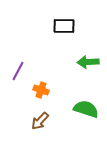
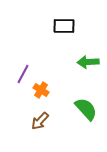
purple line: moved 5 px right, 3 px down
orange cross: rotated 14 degrees clockwise
green semicircle: rotated 30 degrees clockwise
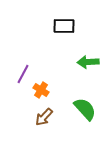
green semicircle: moved 1 px left
brown arrow: moved 4 px right, 4 px up
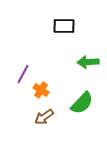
green semicircle: moved 3 px left, 6 px up; rotated 85 degrees clockwise
brown arrow: rotated 12 degrees clockwise
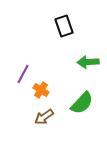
black rectangle: rotated 70 degrees clockwise
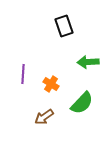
purple line: rotated 24 degrees counterclockwise
orange cross: moved 10 px right, 6 px up
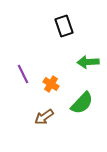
purple line: rotated 30 degrees counterclockwise
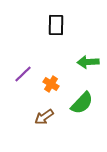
black rectangle: moved 8 px left, 1 px up; rotated 20 degrees clockwise
purple line: rotated 72 degrees clockwise
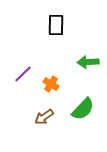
green semicircle: moved 1 px right, 6 px down
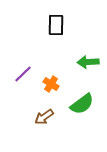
green semicircle: moved 1 px left, 5 px up; rotated 10 degrees clockwise
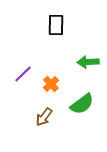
orange cross: rotated 14 degrees clockwise
brown arrow: rotated 18 degrees counterclockwise
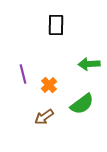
green arrow: moved 1 px right, 2 px down
purple line: rotated 60 degrees counterclockwise
orange cross: moved 2 px left, 1 px down
brown arrow: rotated 18 degrees clockwise
